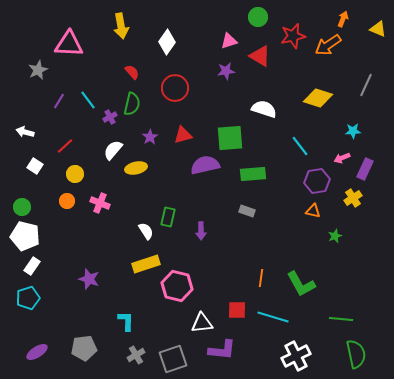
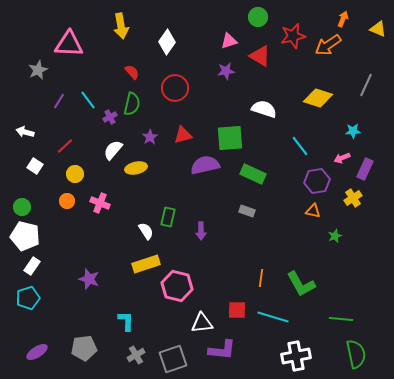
green rectangle at (253, 174): rotated 30 degrees clockwise
white cross at (296, 356): rotated 16 degrees clockwise
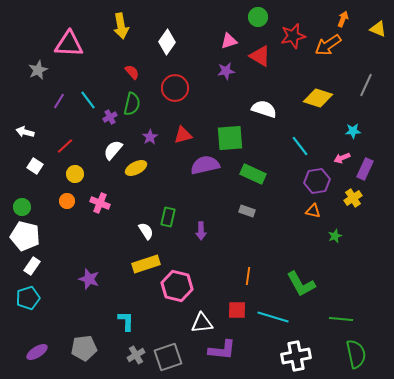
yellow ellipse at (136, 168): rotated 15 degrees counterclockwise
orange line at (261, 278): moved 13 px left, 2 px up
gray square at (173, 359): moved 5 px left, 2 px up
